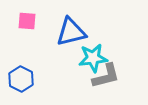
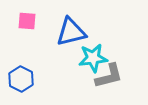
gray L-shape: moved 3 px right
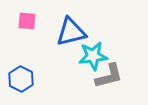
cyan star: moved 2 px up
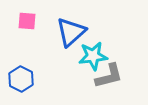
blue triangle: rotated 28 degrees counterclockwise
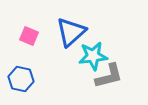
pink square: moved 2 px right, 15 px down; rotated 18 degrees clockwise
blue hexagon: rotated 15 degrees counterclockwise
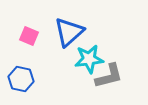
blue triangle: moved 2 px left
cyan star: moved 4 px left, 3 px down
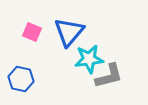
blue triangle: rotated 8 degrees counterclockwise
pink square: moved 3 px right, 4 px up
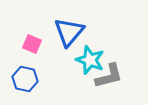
pink square: moved 12 px down
cyan star: moved 1 px right, 1 px down; rotated 28 degrees clockwise
blue hexagon: moved 4 px right
